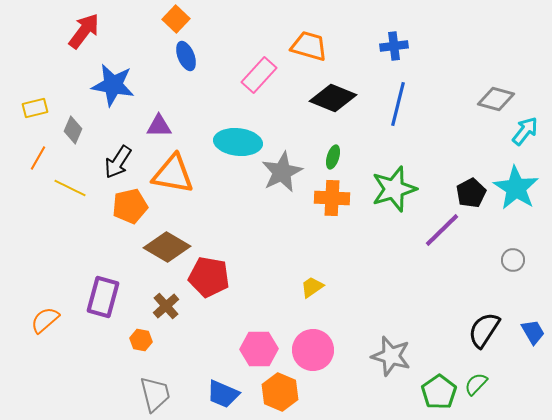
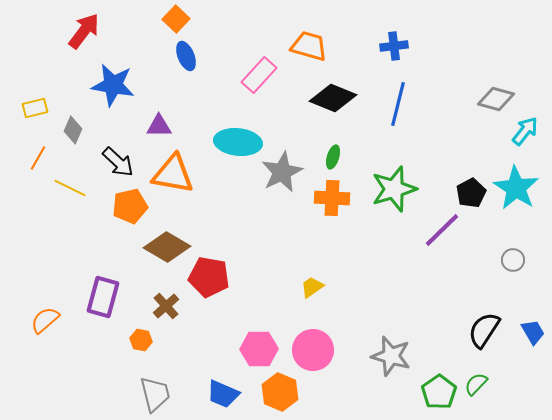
black arrow at (118, 162): rotated 80 degrees counterclockwise
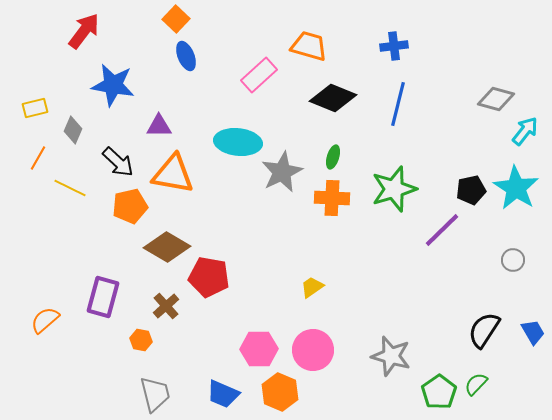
pink rectangle at (259, 75): rotated 6 degrees clockwise
black pentagon at (471, 193): moved 3 px up; rotated 16 degrees clockwise
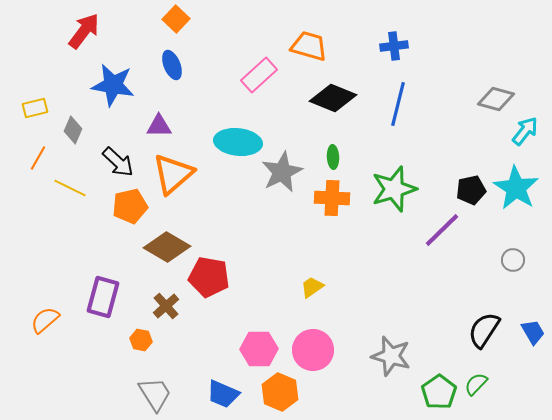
blue ellipse at (186, 56): moved 14 px left, 9 px down
green ellipse at (333, 157): rotated 20 degrees counterclockwise
orange triangle at (173, 174): rotated 51 degrees counterclockwise
gray trapezoid at (155, 394): rotated 18 degrees counterclockwise
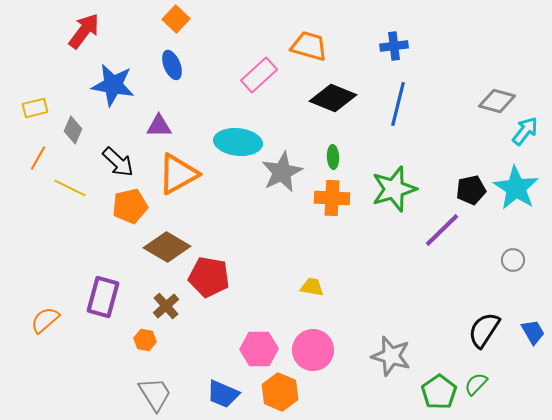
gray diamond at (496, 99): moved 1 px right, 2 px down
orange triangle at (173, 174): moved 5 px right; rotated 12 degrees clockwise
yellow trapezoid at (312, 287): rotated 45 degrees clockwise
orange hexagon at (141, 340): moved 4 px right
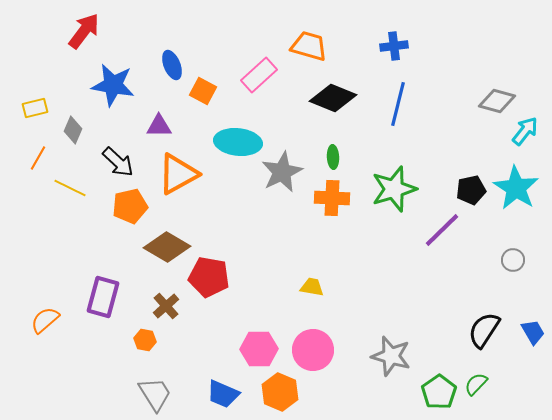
orange square at (176, 19): moved 27 px right, 72 px down; rotated 16 degrees counterclockwise
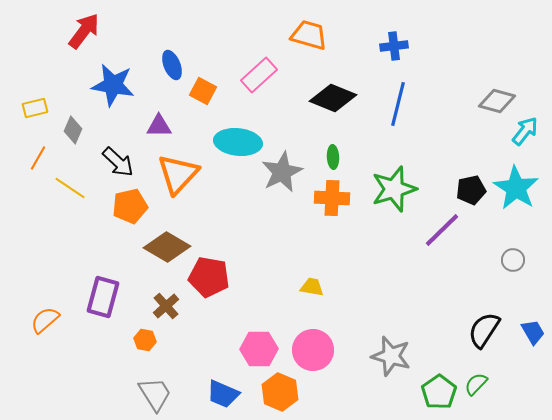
orange trapezoid at (309, 46): moved 11 px up
orange triangle at (178, 174): rotated 18 degrees counterclockwise
yellow line at (70, 188): rotated 8 degrees clockwise
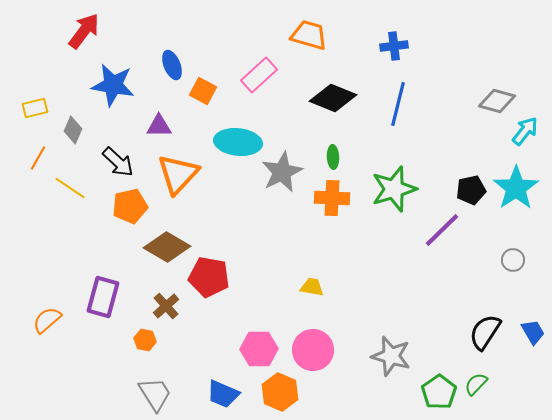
cyan star at (516, 188): rotated 6 degrees clockwise
orange semicircle at (45, 320): moved 2 px right
black semicircle at (484, 330): moved 1 px right, 2 px down
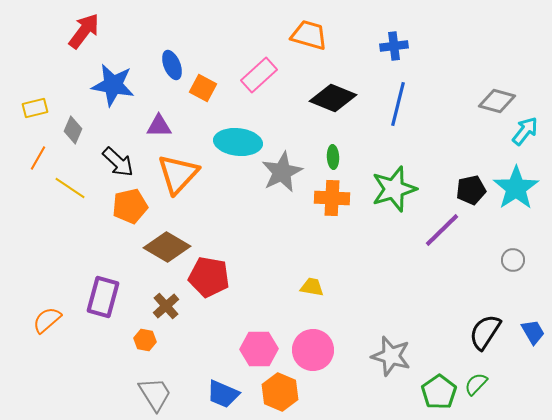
orange square at (203, 91): moved 3 px up
